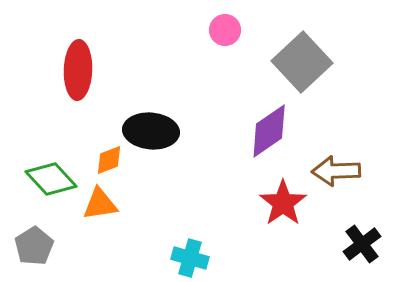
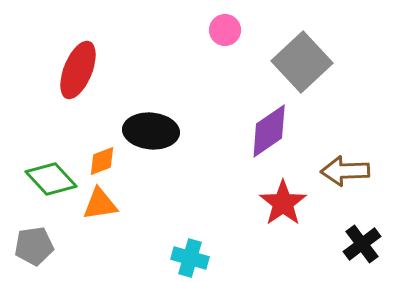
red ellipse: rotated 20 degrees clockwise
orange diamond: moved 7 px left, 1 px down
brown arrow: moved 9 px right
gray pentagon: rotated 24 degrees clockwise
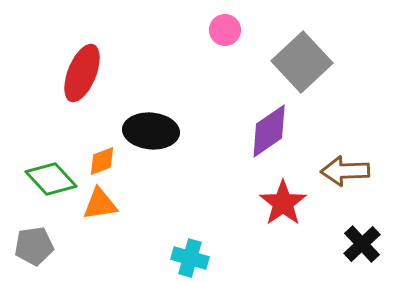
red ellipse: moved 4 px right, 3 px down
black cross: rotated 6 degrees counterclockwise
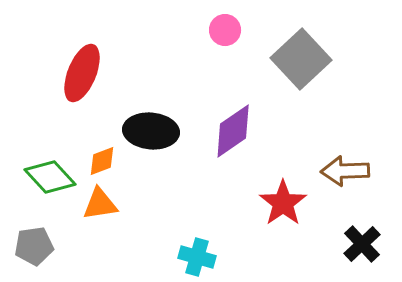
gray square: moved 1 px left, 3 px up
purple diamond: moved 36 px left
green diamond: moved 1 px left, 2 px up
cyan cross: moved 7 px right, 1 px up
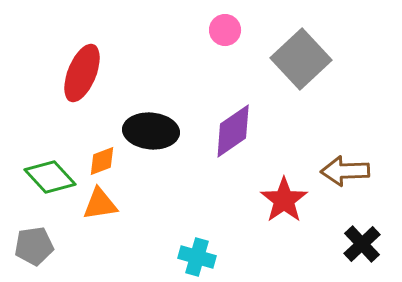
red star: moved 1 px right, 3 px up
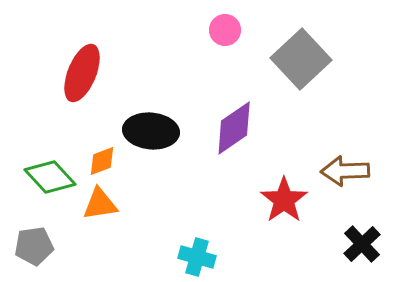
purple diamond: moved 1 px right, 3 px up
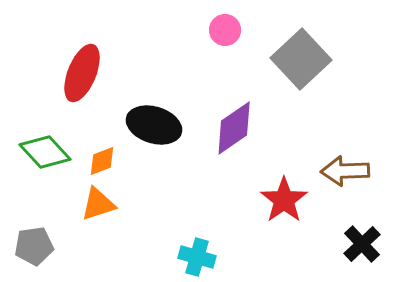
black ellipse: moved 3 px right, 6 px up; rotated 12 degrees clockwise
green diamond: moved 5 px left, 25 px up
orange triangle: moved 2 px left; rotated 9 degrees counterclockwise
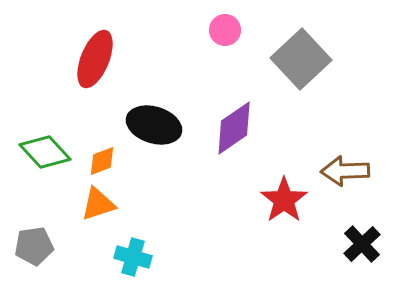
red ellipse: moved 13 px right, 14 px up
cyan cross: moved 64 px left
